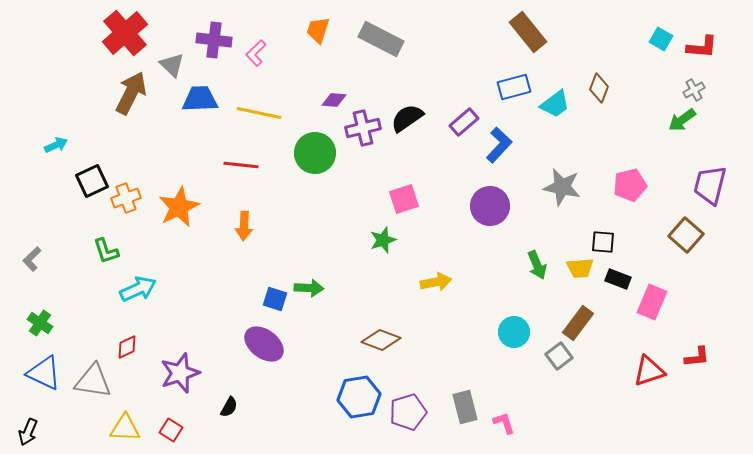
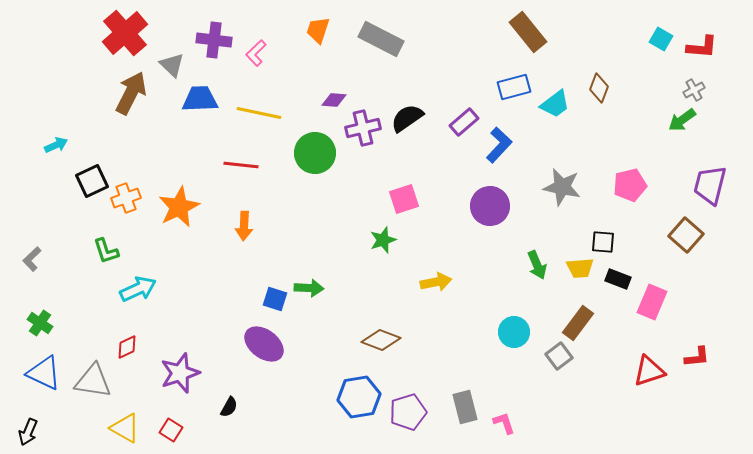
yellow triangle at (125, 428): rotated 28 degrees clockwise
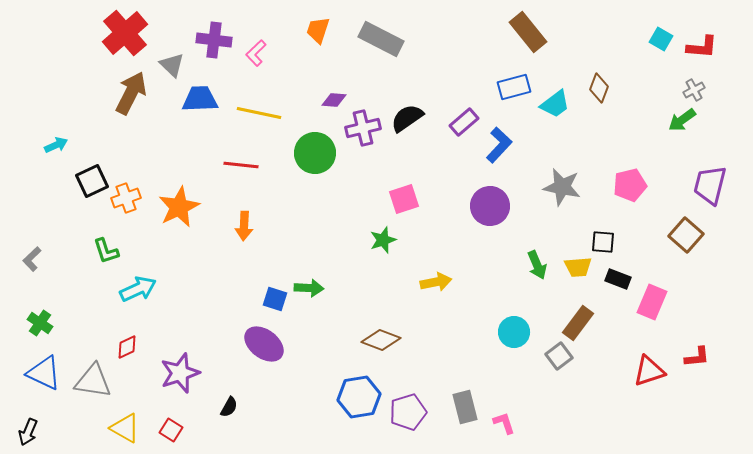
yellow trapezoid at (580, 268): moved 2 px left, 1 px up
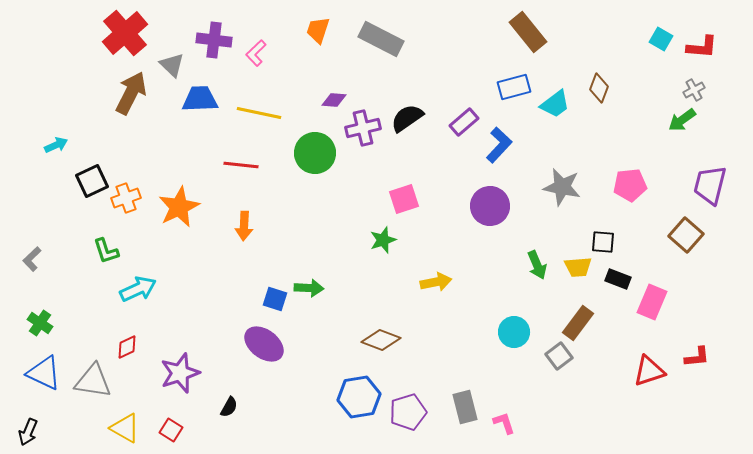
pink pentagon at (630, 185): rotated 8 degrees clockwise
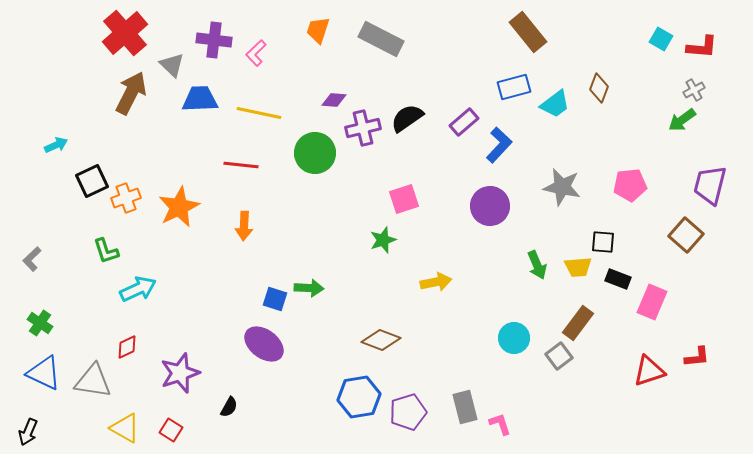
cyan circle at (514, 332): moved 6 px down
pink L-shape at (504, 423): moved 4 px left, 1 px down
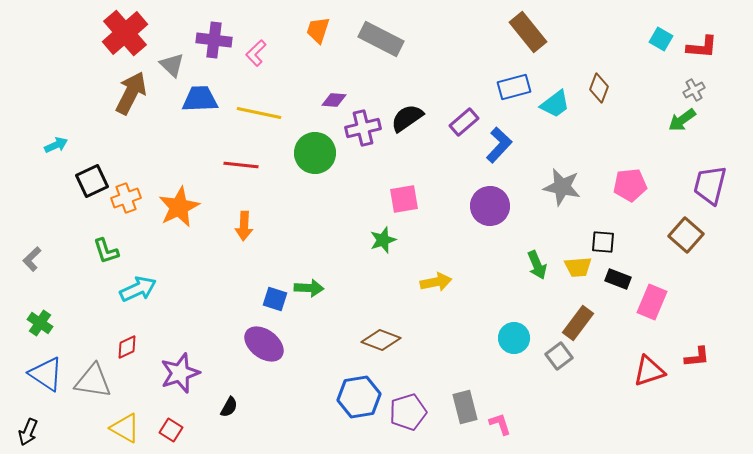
pink square at (404, 199): rotated 8 degrees clockwise
blue triangle at (44, 373): moved 2 px right, 1 px down; rotated 9 degrees clockwise
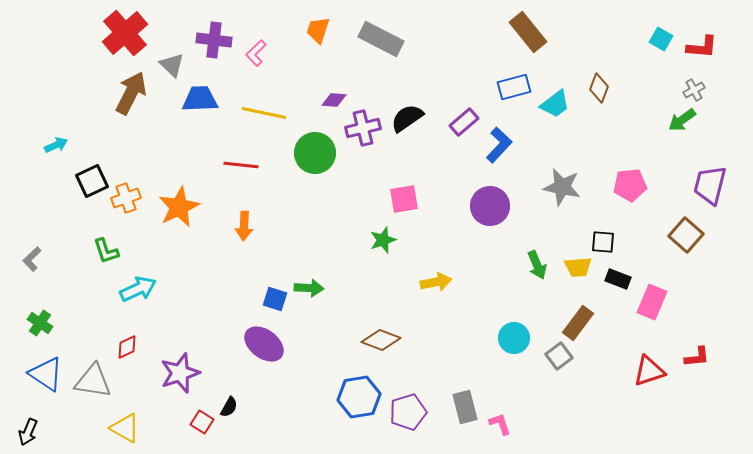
yellow line at (259, 113): moved 5 px right
red square at (171, 430): moved 31 px right, 8 px up
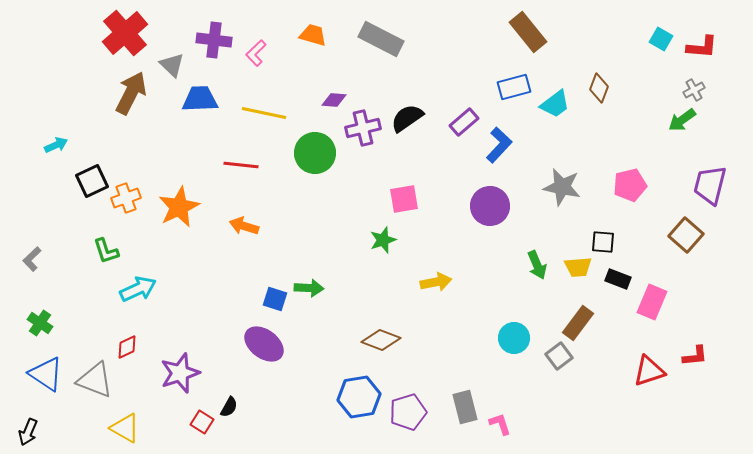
orange trapezoid at (318, 30): moved 5 px left, 5 px down; rotated 88 degrees clockwise
pink pentagon at (630, 185): rotated 8 degrees counterclockwise
orange arrow at (244, 226): rotated 104 degrees clockwise
red L-shape at (697, 357): moved 2 px left, 1 px up
gray triangle at (93, 381): moved 2 px right, 1 px up; rotated 12 degrees clockwise
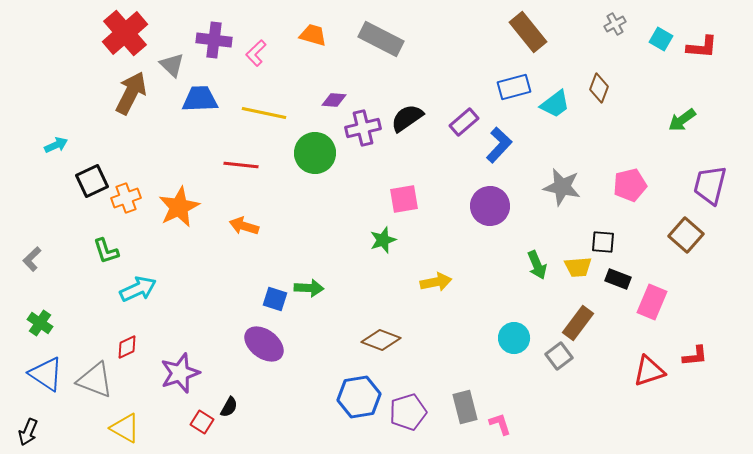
gray cross at (694, 90): moved 79 px left, 66 px up
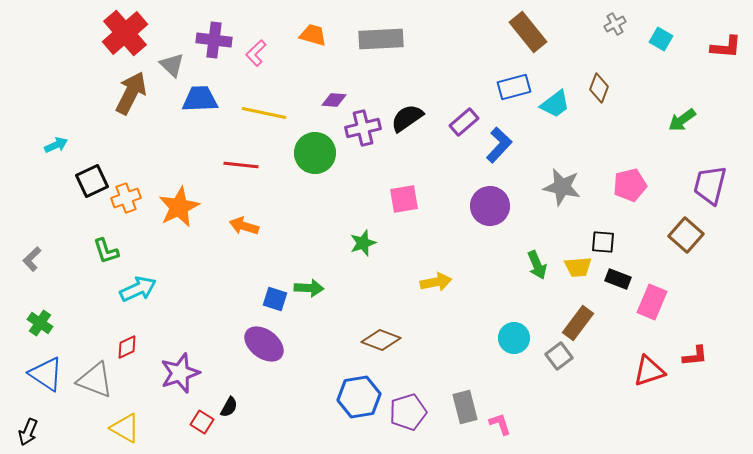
gray rectangle at (381, 39): rotated 30 degrees counterclockwise
red L-shape at (702, 47): moved 24 px right
green star at (383, 240): moved 20 px left, 3 px down
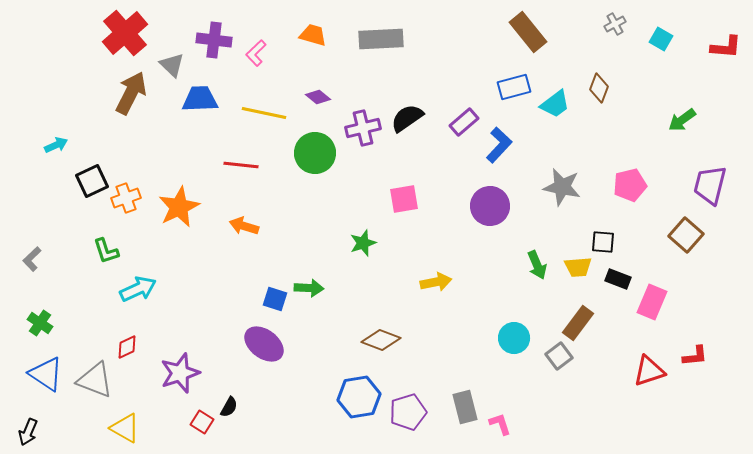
purple diamond at (334, 100): moved 16 px left, 3 px up; rotated 35 degrees clockwise
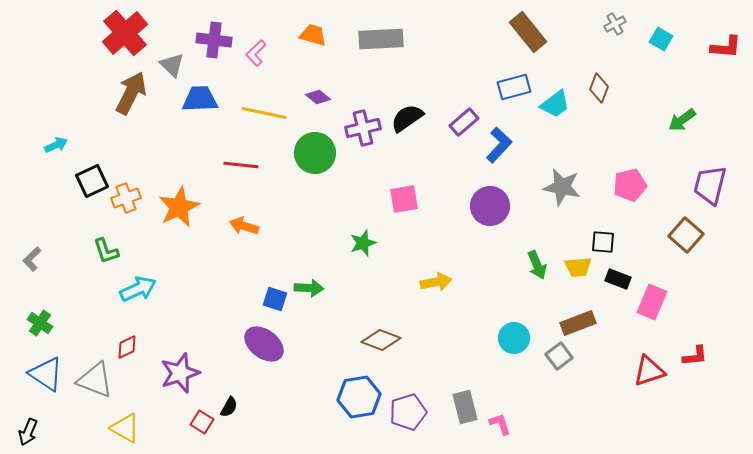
brown rectangle at (578, 323): rotated 32 degrees clockwise
